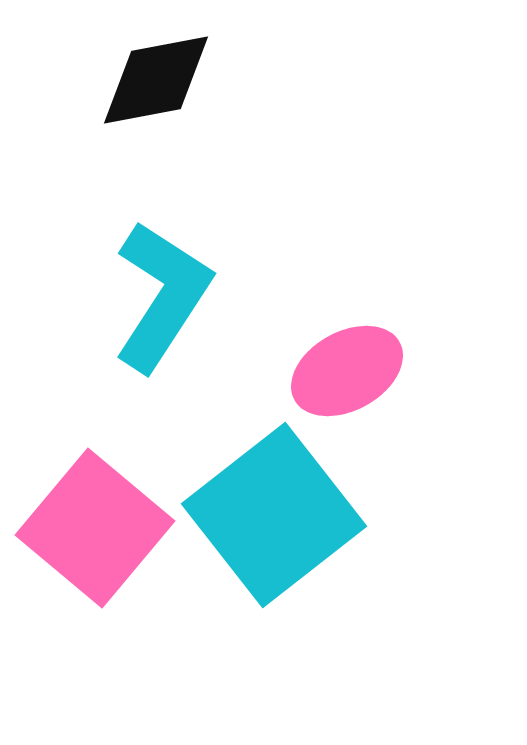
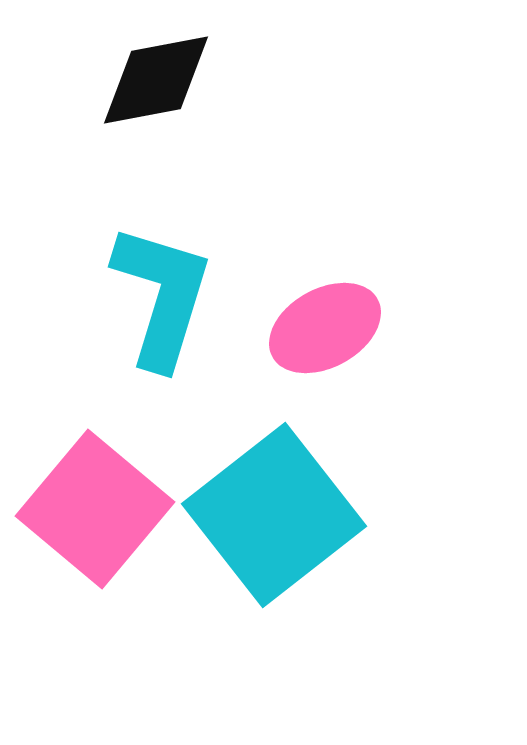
cyan L-shape: rotated 16 degrees counterclockwise
pink ellipse: moved 22 px left, 43 px up
pink square: moved 19 px up
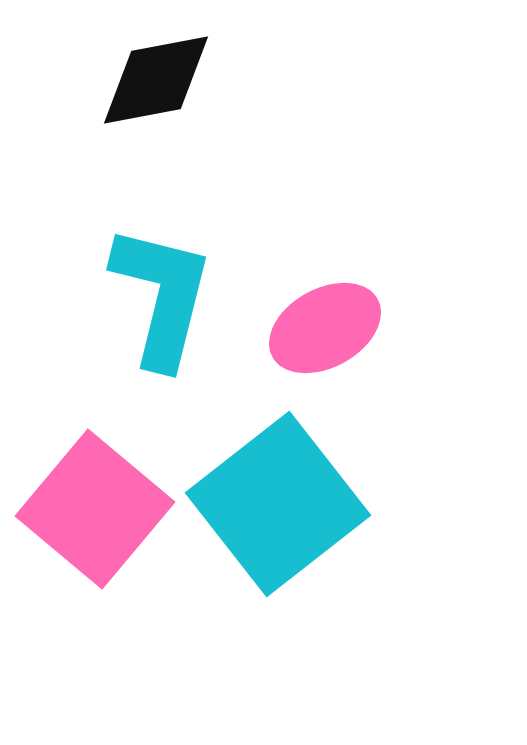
cyan L-shape: rotated 3 degrees counterclockwise
cyan square: moved 4 px right, 11 px up
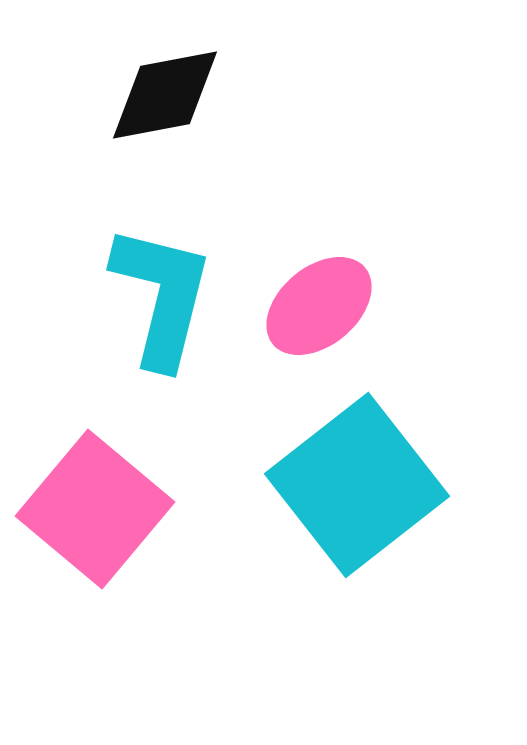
black diamond: moved 9 px right, 15 px down
pink ellipse: moved 6 px left, 22 px up; rotated 11 degrees counterclockwise
cyan square: moved 79 px right, 19 px up
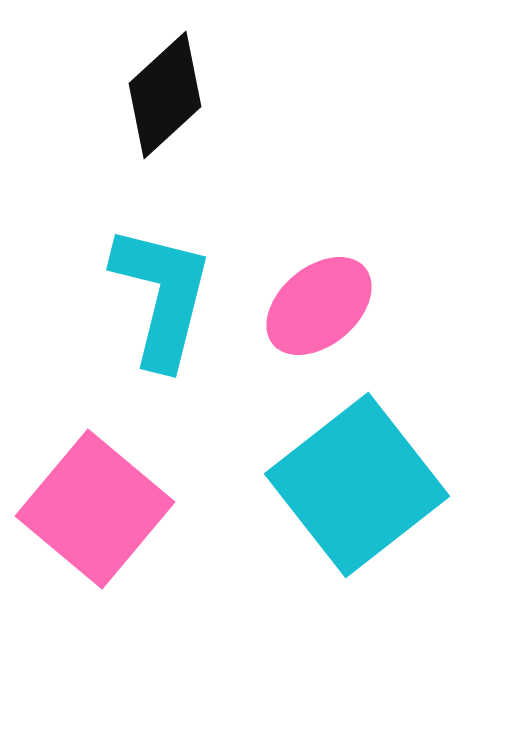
black diamond: rotated 32 degrees counterclockwise
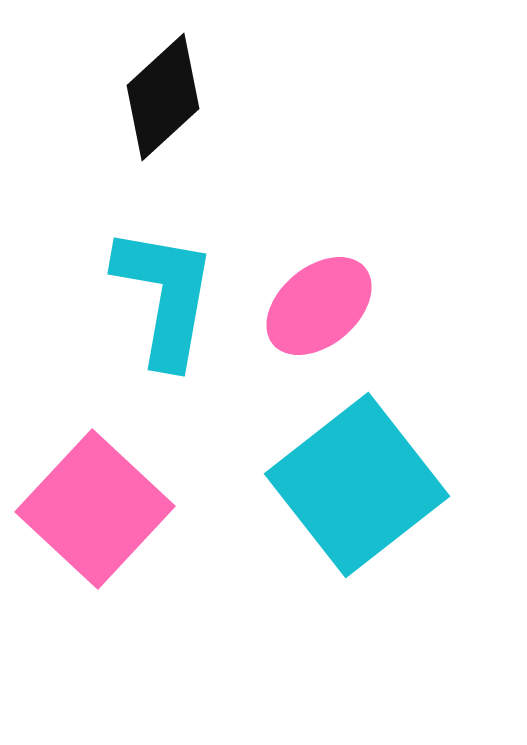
black diamond: moved 2 px left, 2 px down
cyan L-shape: moved 3 px right; rotated 4 degrees counterclockwise
pink square: rotated 3 degrees clockwise
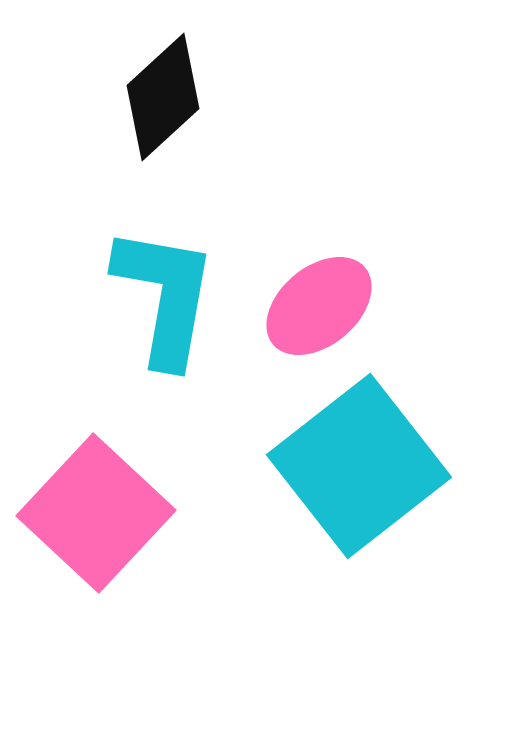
cyan square: moved 2 px right, 19 px up
pink square: moved 1 px right, 4 px down
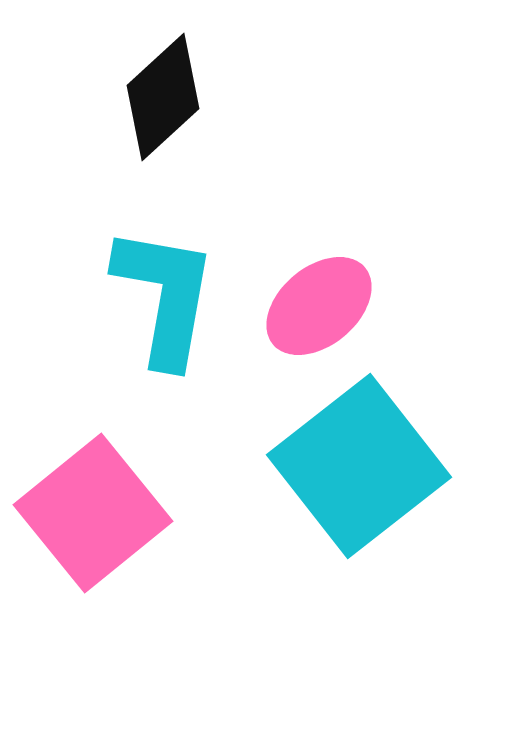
pink square: moved 3 px left; rotated 8 degrees clockwise
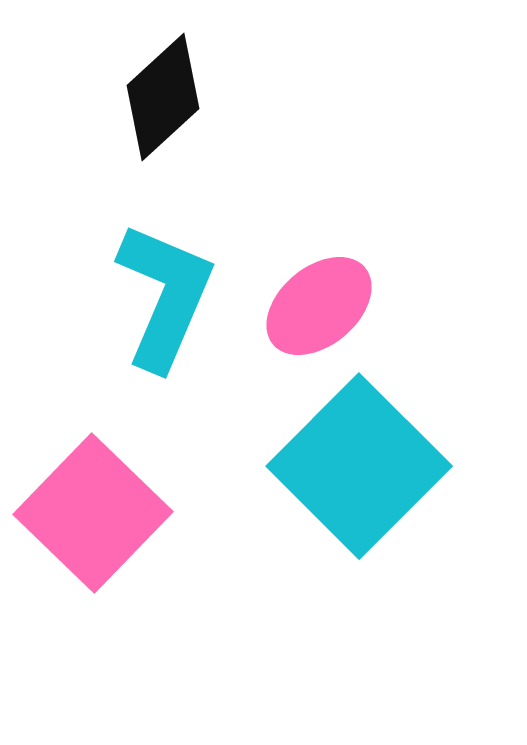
cyan L-shape: rotated 13 degrees clockwise
cyan square: rotated 7 degrees counterclockwise
pink square: rotated 7 degrees counterclockwise
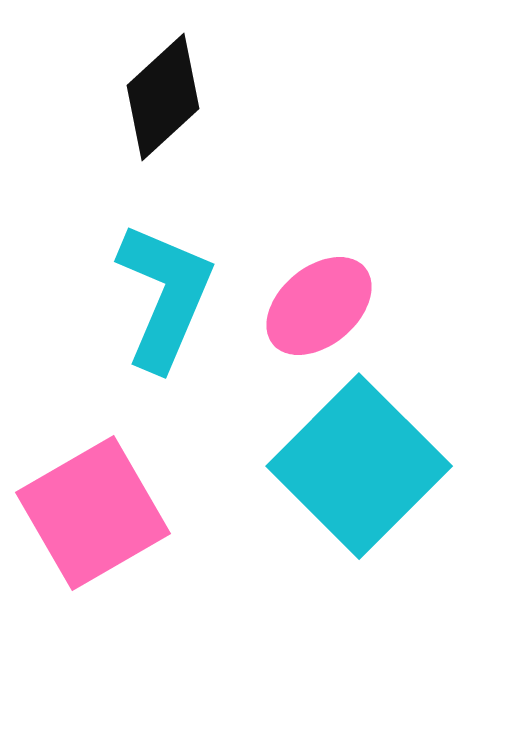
pink square: rotated 16 degrees clockwise
